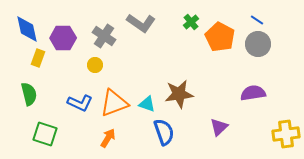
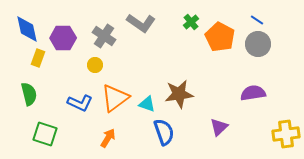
orange triangle: moved 1 px right, 5 px up; rotated 16 degrees counterclockwise
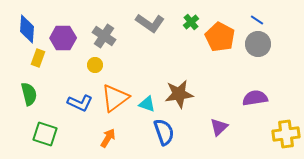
gray L-shape: moved 9 px right
blue diamond: rotated 16 degrees clockwise
purple semicircle: moved 2 px right, 5 px down
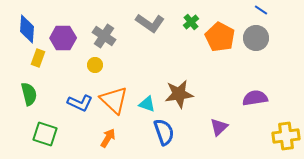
blue line: moved 4 px right, 10 px up
gray circle: moved 2 px left, 6 px up
orange triangle: moved 1 px left, 2 px down; rotated 40 degrees counterclockwise
yellow cross: moved 2 px down
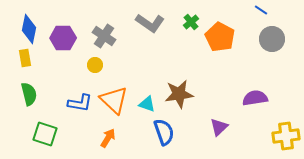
blue diamond: moved 2 px right; rotated 8 degrees clockwise
gray circle: moved 16 px right, 1 px down
yellow rectangle: moved 13 px left; rotated 30 degrees counterclockwise
blue L-shape: rotated 15 degrees counterclockwise
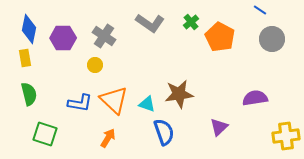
blue line: moved 1 px left
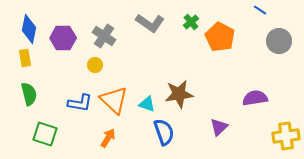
gray circle: moved 7 px right, 2 px down
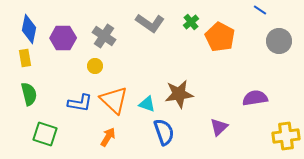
yellow circle: moved 1 px down
orange arrow: moved 1 px up
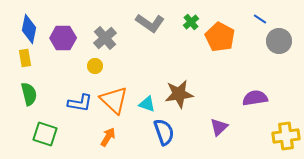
blue line: moved 9 px down
gray cross: moved 1 px right, 2 px down; rotated 15 degrees clockwise
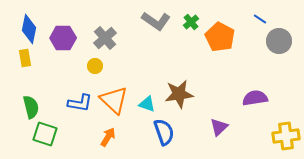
gray L-shape: moved 6 px right, 2 px up
green semicircle: moved 2 px right, 13 px down
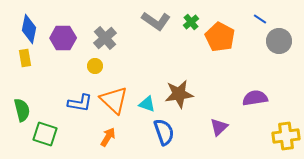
green semicircle: moved 9 px left, 3 px down
